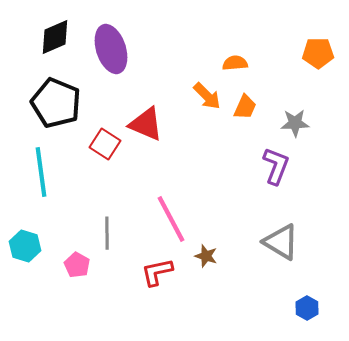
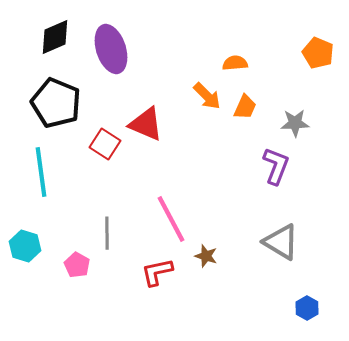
orange pentagon: rotated 24 degrees clockwise
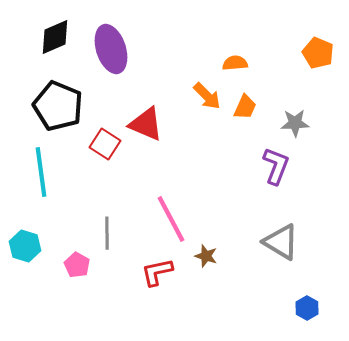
black pentagon: moved 2 px right, 3 px down
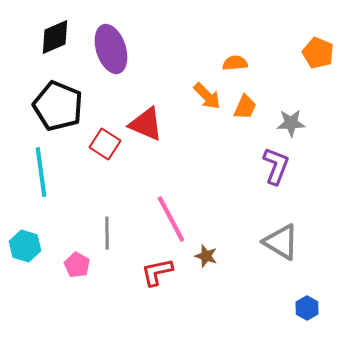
gray star: moved 4 px left
